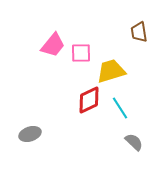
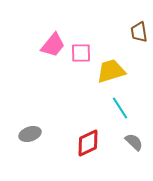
red diamond: moved 1 px left, 43 px down
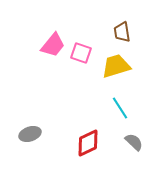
brown trapezoid: moved 17 px left
pink square: rotated 20 degrees clockwise
yellow trapezoid: moved 5 px right, 5 px up
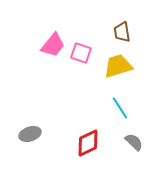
yellow trapezoid: moved 2 px right
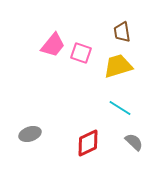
cyan line: rotated 25 degrees counterclockwise
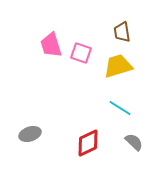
pink trapezoid: moved 2 px left; rotated 124 degrees clockwise
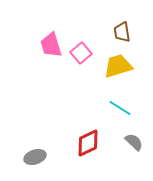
pink square: rotated 30 degrees clockwise
gray ellipse: moved 5 px right, 23 px down
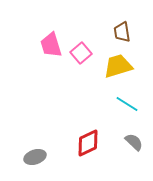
cyan line: moved 7 px right, 4 px up
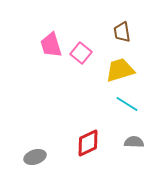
pink square: rotated 10 degrees counterclockwise
yellow trapezoid: moved 2 px right, 4 px down
gray semicircle: rotated 42 degrees counterclockwise
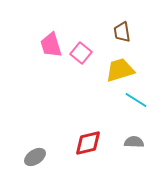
cyan line: moved 9 px right, 4 px up
red diamond: rotated 12 degrees clockwise
gray ellipse: rotated 15 degrees counterclockwise
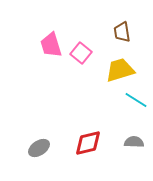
gray ellipse: moved 4 px right, 9 px up
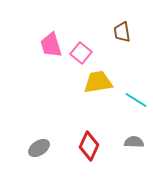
yellow trapezoid: moved 22 px left, 12 px down; rotated 8 degrees clockwise
red diamond: moved 1 px right, 3 px down; rotated 52 degrees counterclockwise
